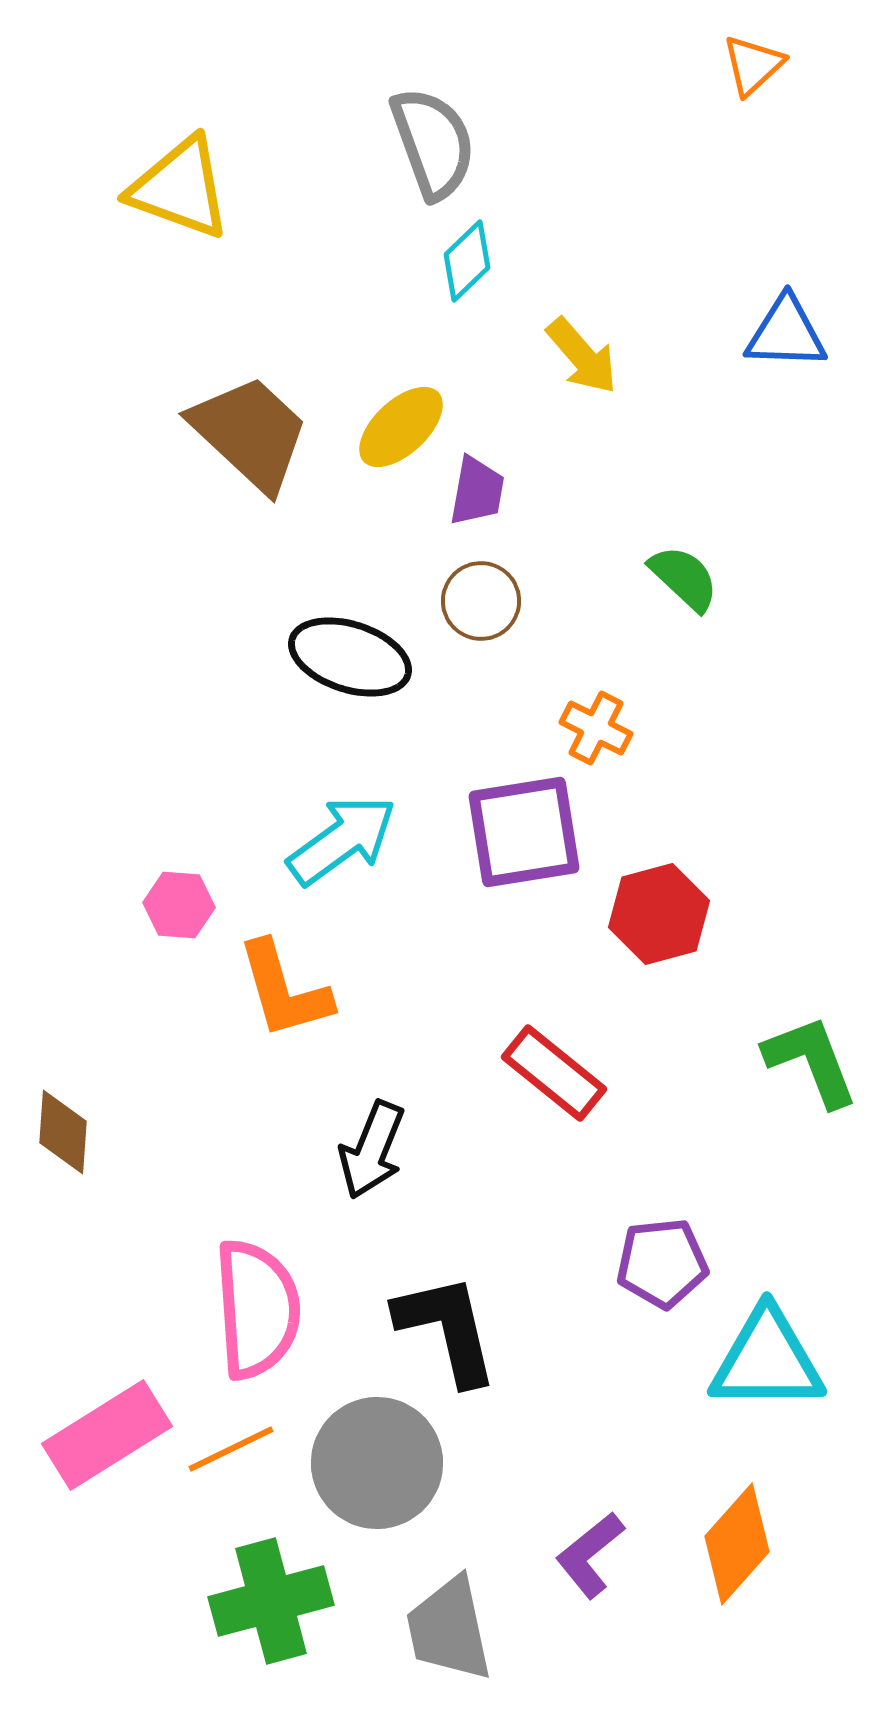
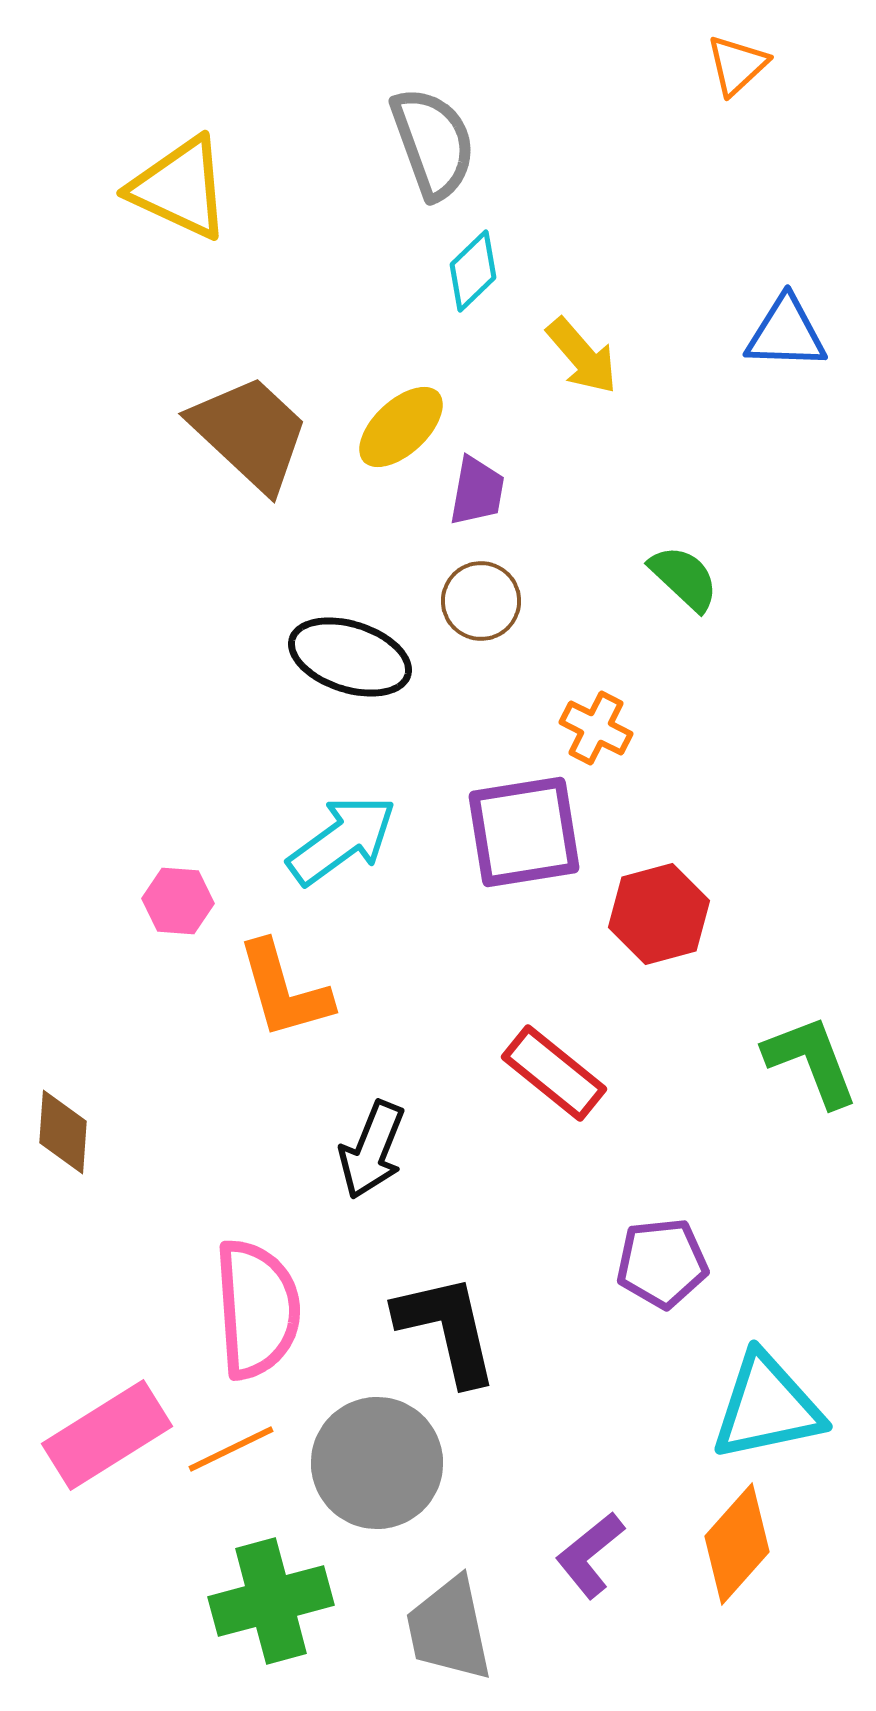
orange triangle: moved 16 px left
yellow triangle: rotated 5 degrees clockwise
cyan diamond: moved 6 px right, 10 px down
pink hexagon: moved 1 px left, 4 px up
cyan triangle: moved 47 px down; rotated 12 degrees counterclockwise
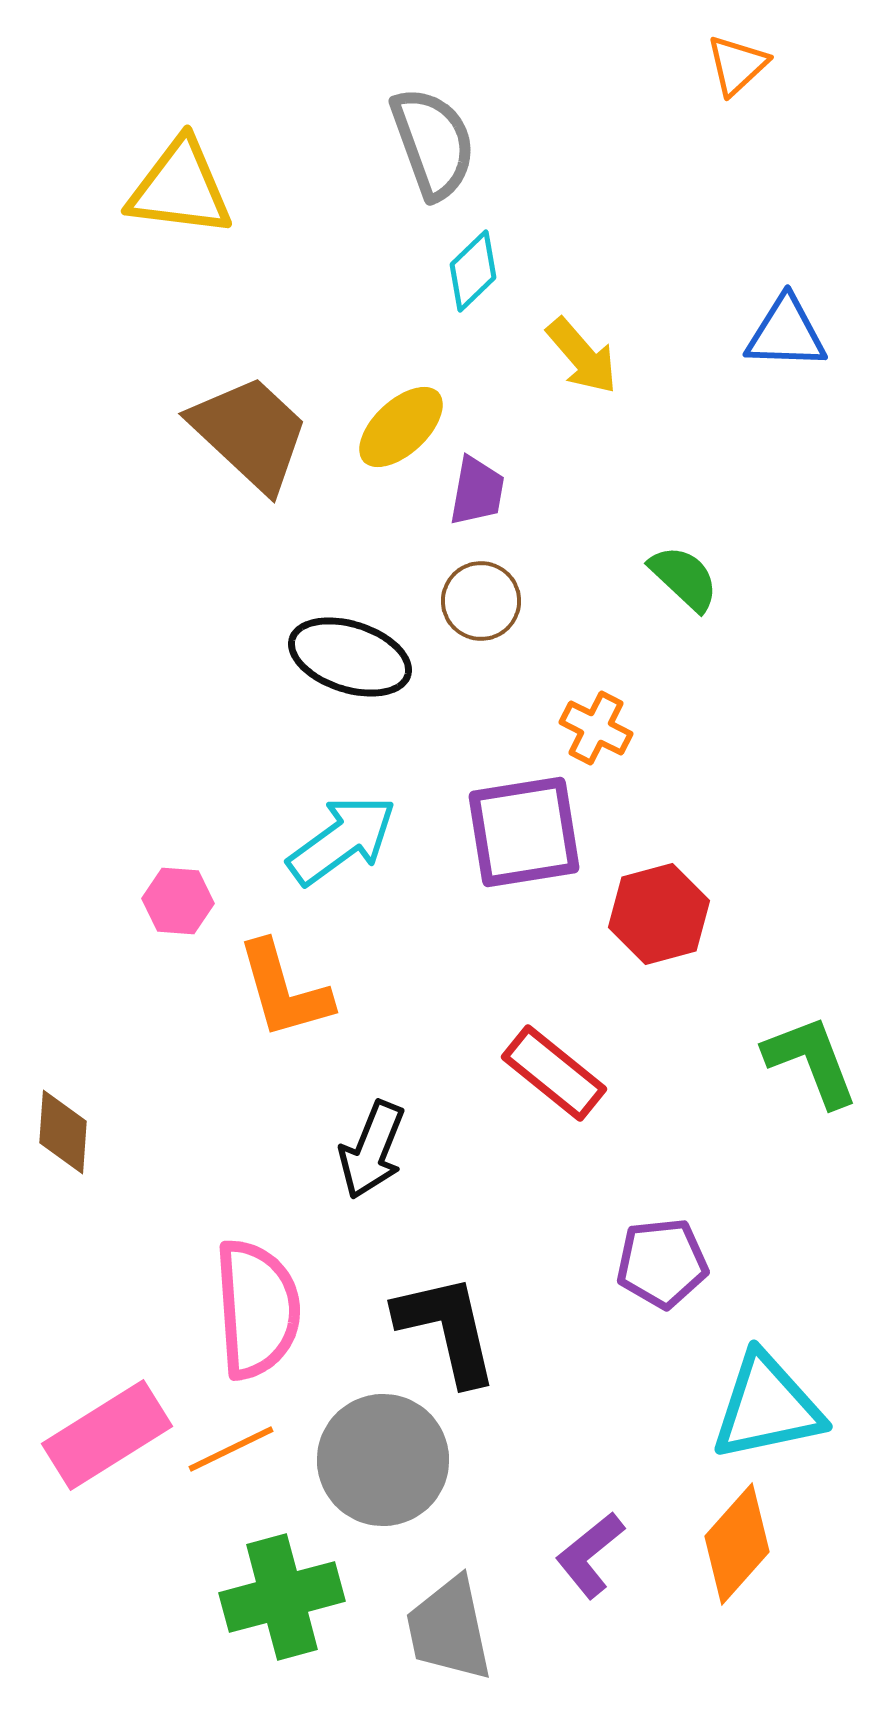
yellow triangle: rotated 18 degrees counterclockwise
gray circle: moved 6 px right, 3 px up
green cross: moved 11 px right, 4 px up
